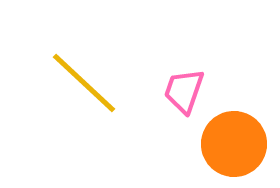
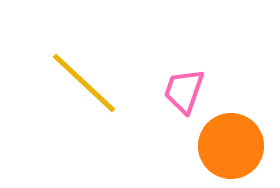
orange circle: moved 3 px left, 2 px down
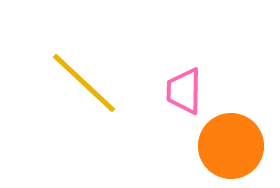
pink trapezoid: rotated 18 degrees counterclockwise
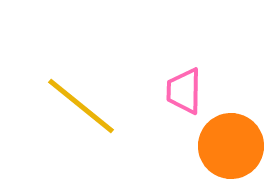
yellow line: moved 3 px left, 23 px down; rotated 4 degrees counterclockwise
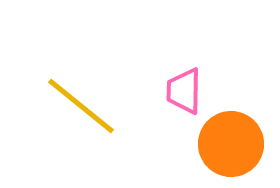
orange circle: moved 2 px up
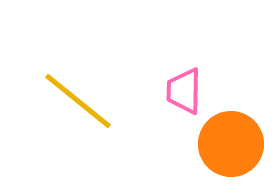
yellow line: moved 3 px left, 5 px up
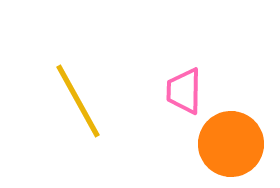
yellow line: rotated 22 degrees clockwise
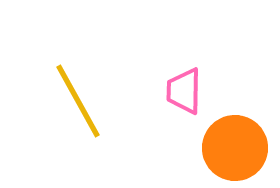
orange circle: moved 4 px right, 4 px down
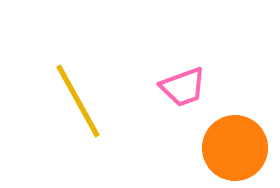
pink trapezoid: moved 1 px left, 4 px up; rotated 111 degrees counterclockwise
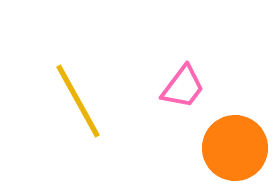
pink trapezoid: rotated 33 degrees counterclockwise
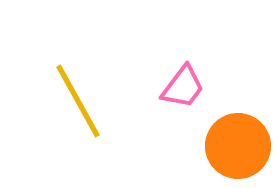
orange circle: moved 3 px right, 2 px up
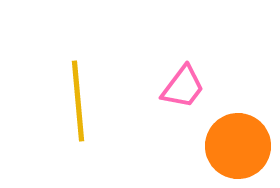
yellow line: rotated 24 degrees clockwise
